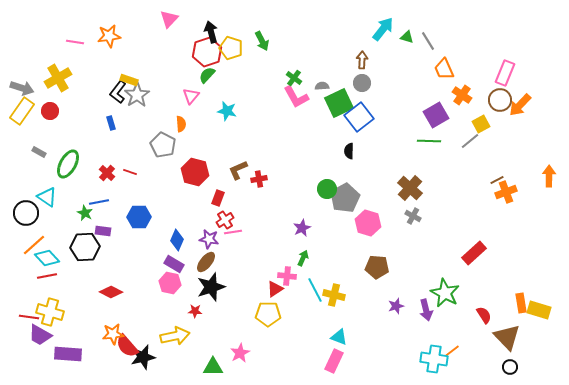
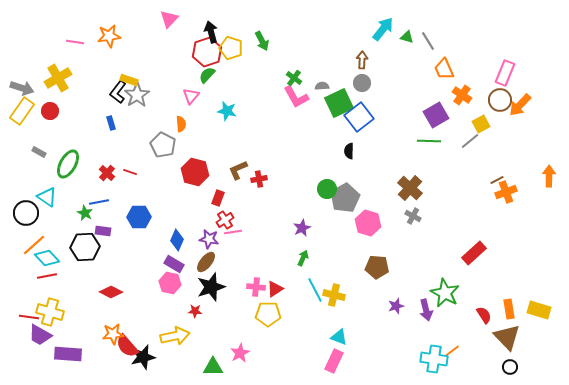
pink cross at (287, 276): moved 31 px left, 11 px down
orange rectangle at (521, 303): moved 12 px left, 6 px down
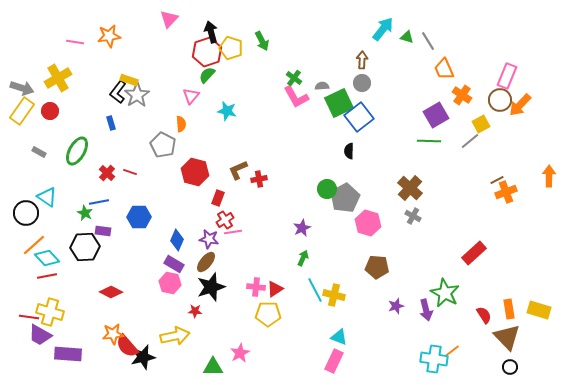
pink rectangle at (505, 73): moved 2 px right, 3 px down
green ellipse at (68, 164): moved 9 px right, 13 px up
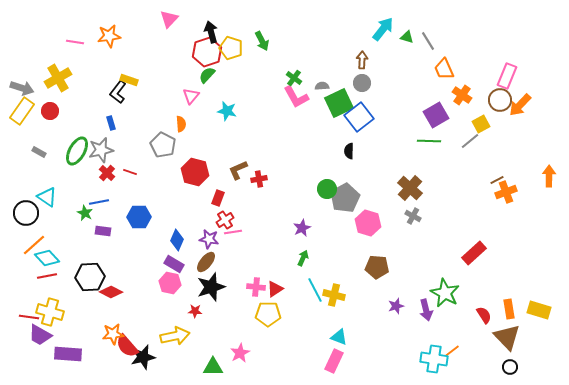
gray star at (137, 95): moved 36 px left, 55 px down; rotated 20 degrees clockwise
black hexagon at (85, 247): moved 5 px right, 30 px down
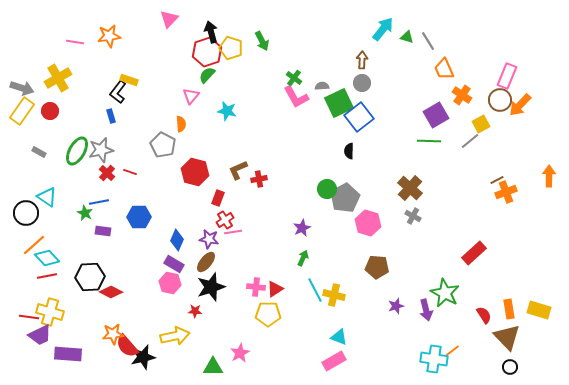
blue rectangle at (111, 123): moved 7 px up
purple trapezoid at (40, 335): rotated 55 degrees counterclockwise
pink rectangle at (334, 361): rotated 35 degrees clockwise
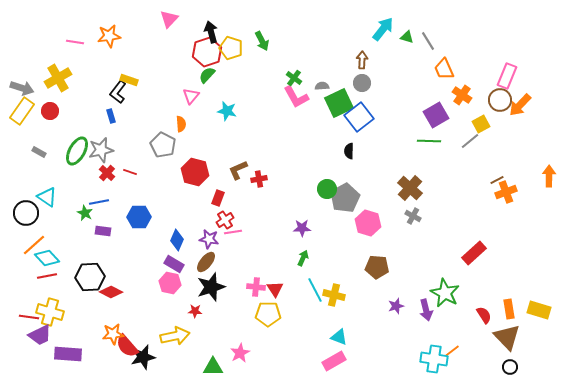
purple star at (302, 228): rotated 24 degrees clockwise
red triangle at (275, 289): rotated 30 degrees counterclockwise
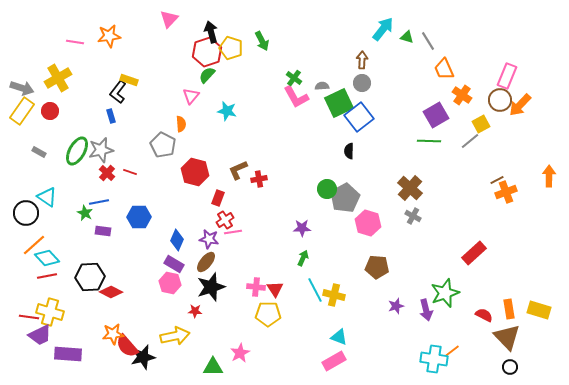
green star at (445, 293): rotated 24 degrees clockwise
red semicircle at (484, 315): rotated 30 degrees counterclockwise
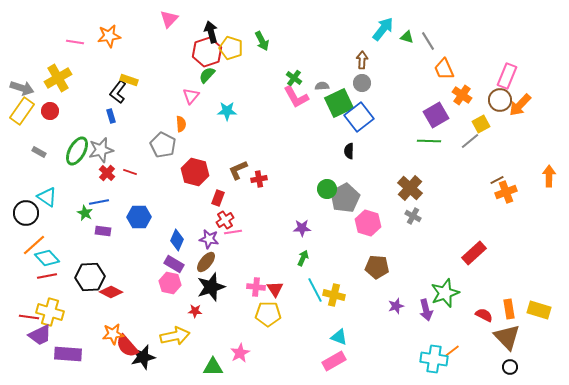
cyan star at (227, 111): rotated 12 degrees counterclockwise
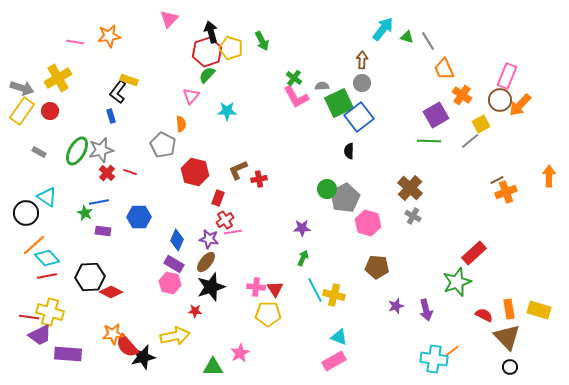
green star at (445, 293): moved 12 px right, 11 px up
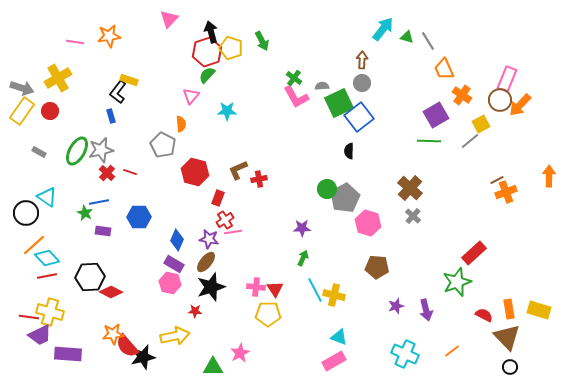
pink rectangle at (507, 76): moved 3 px down
gray cross at (413, 216): rotated 14 degrees clockwise
cyan cross at (434, 359): moved 29 px left, 5 px up; rotated 16 degrees clockwise
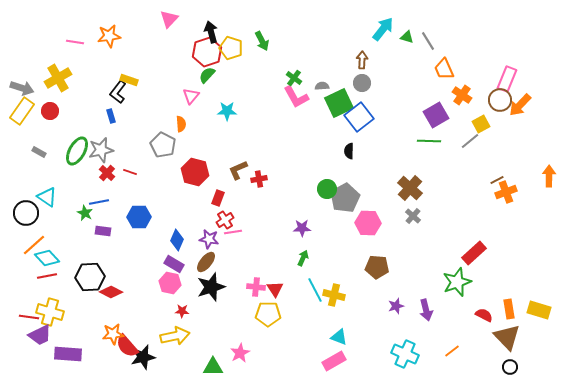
pink hexagon at (368, 223): rotated 15 degrees counterclockwise
red star at (195, 311): moved 13 px left
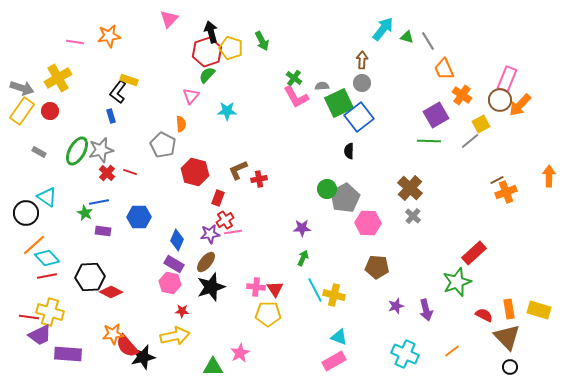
purple star at (209, 239): moved 1 px right, 5 px up; rotated 18 degrees counterclockwise
